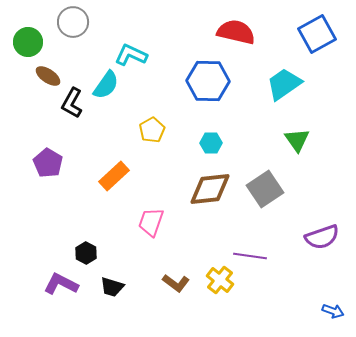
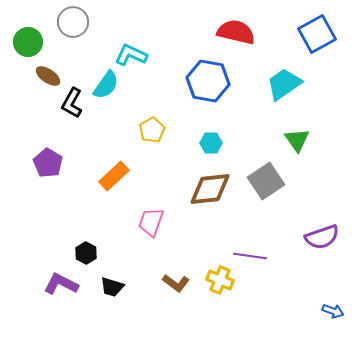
blue hexagon: rotated 9 degrees clockwise
gray square: moved 1 px right, 8 px up
yellow cross: rotated 16 degrees counterclockwise
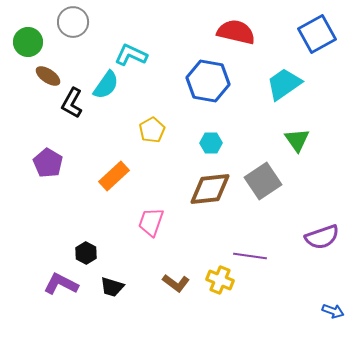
gray square: moved 3 px left
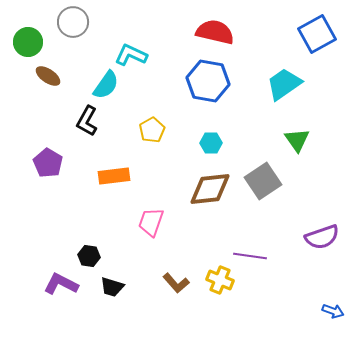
red semicircle: moved 21 px left
black L-shape: moved 15 px right, 18 px down
orange rectangle: rotated 36 degrees clockwise
black hexagon: moved 3 px right, 3 px down; rotated 20 degrees counterclockwise
brown L-shape: rotated 12 degrees clockwise
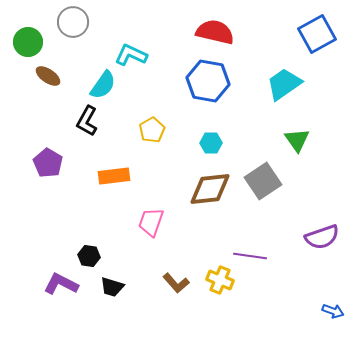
cyan semicircle: moved 3 px left
